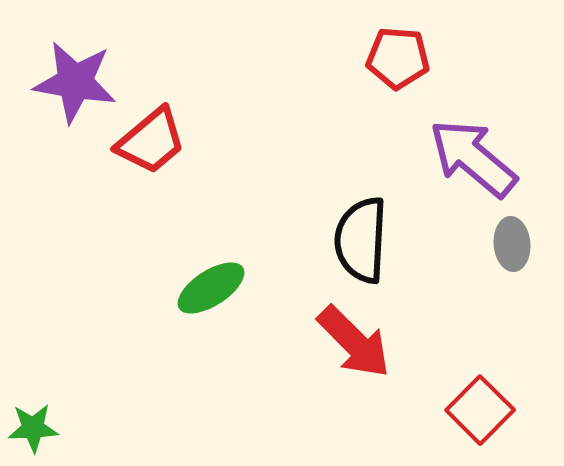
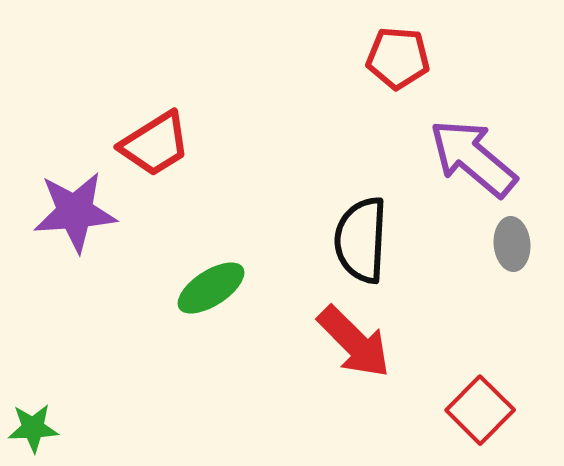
purple star: moved 130 px down; rotated 14 degrees counterclockwise
red trapezoid: moved 4 px right, 3 px down; rotated 8 degrees clockwise
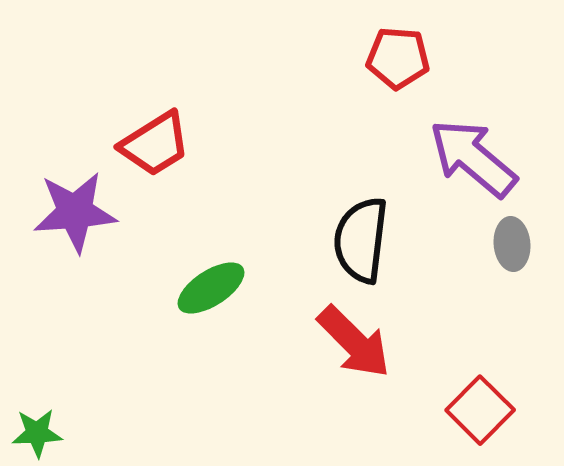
black semicircle: rotated 4 degrees clockwise
green star: moved 4 px right, 5 px down
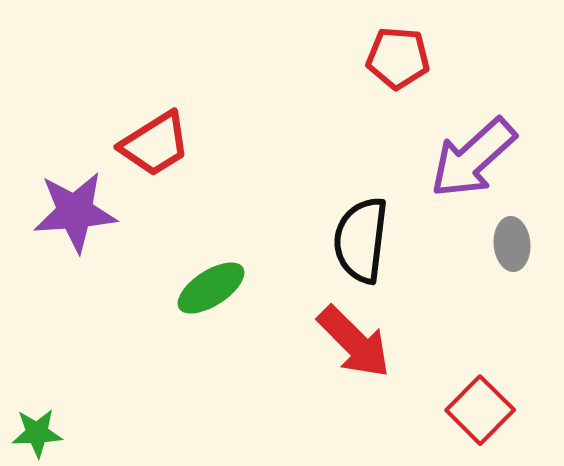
purple arrow: rotated 82 degrees counterclockwise
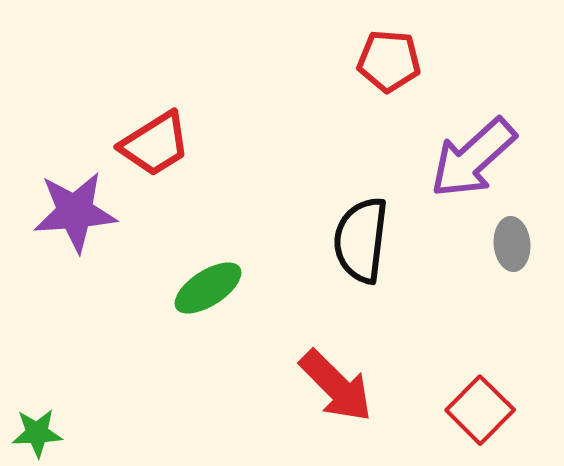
red pentagon: moved 9 px left, 3 px down
green ellipse: moved 3 px left
red arrow: moved 18 px left, 44 px down
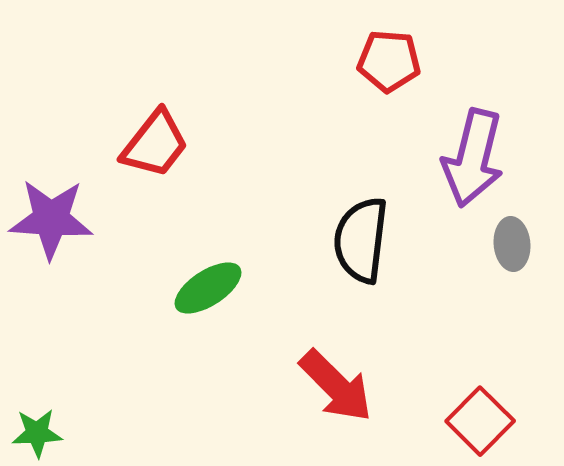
red trapezoid: rotated 20 degrees counterclockwise
purple arrow: rotated 34 degrees counterclockwise
purple star: moved 24 px left, 7 px down; rotated 8 degrees clockwise
red square: moved 11 px down
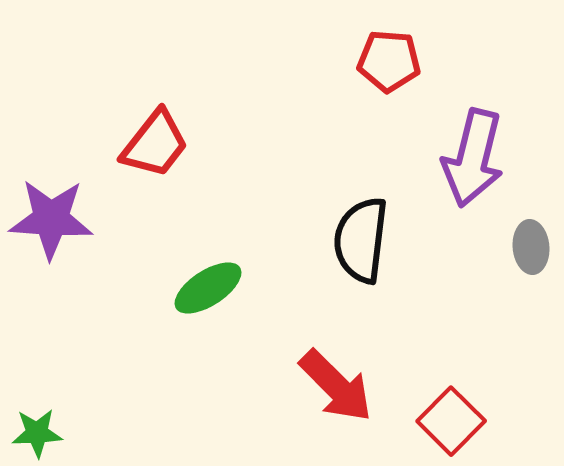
gray ellipse: moved 19 px right, 3 px down
red square: moved 29 px left
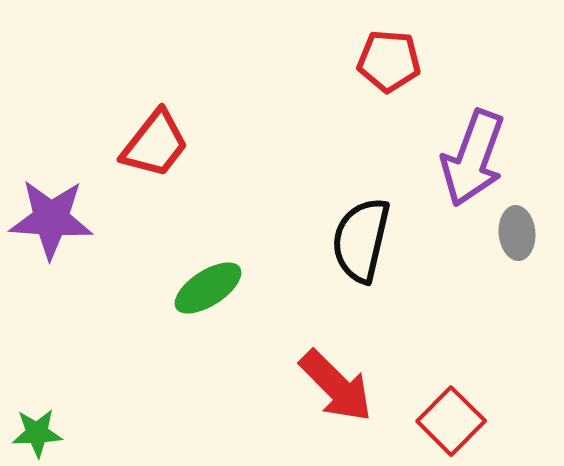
purple arrow: rotated 6 degrees clockwise
black semicircle: rotated 6 degrees clockwise
gray ellipse: moved 14 px left, 14 px up
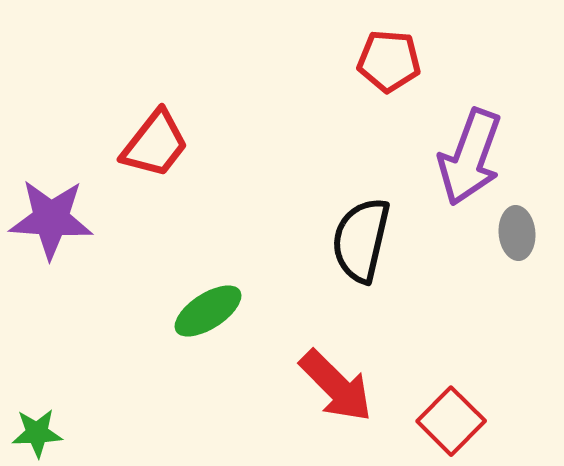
purple arrow: moved 3 px left, 1 px up
green ellipse: moved 23 px down
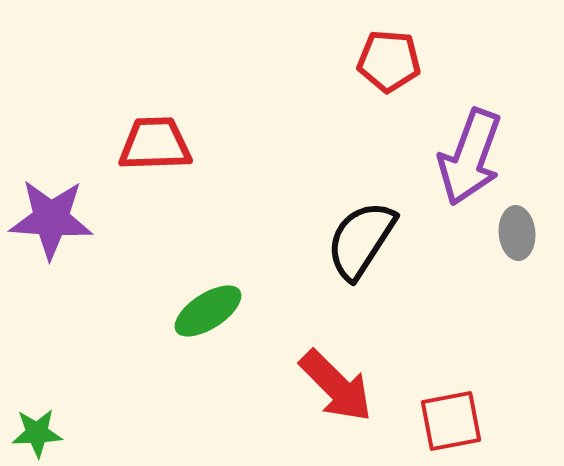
red trapezoid: rotated 130 degrees counterclockwise
black semicircle: rotated 20 degrees clockwise
red square: rotated 34 degrees clockwise
